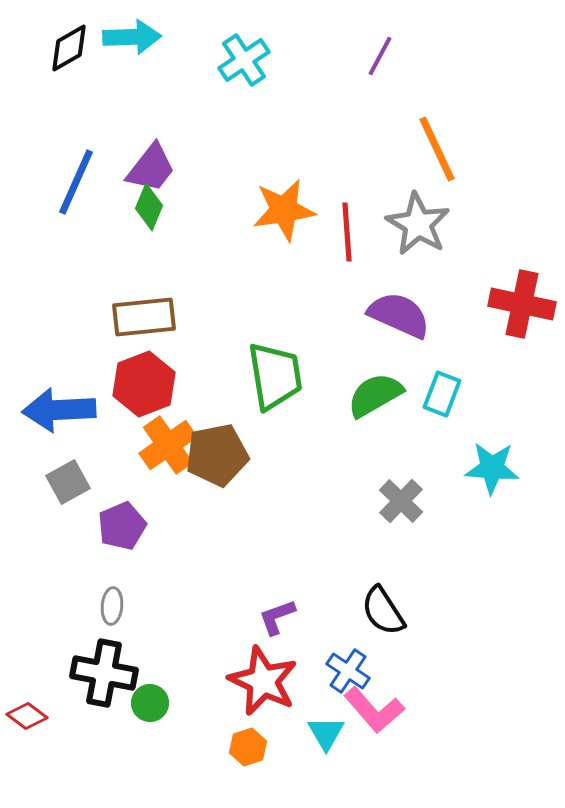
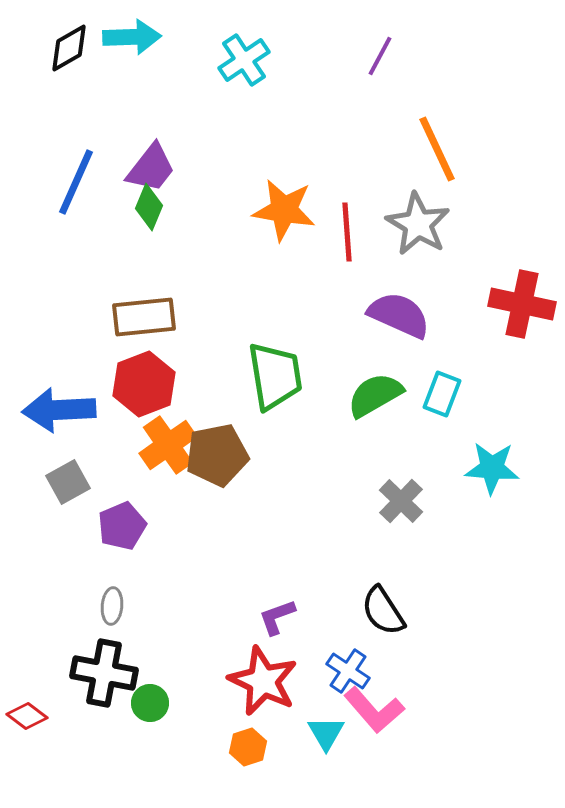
orange star: rotated 18 degrees clockwise
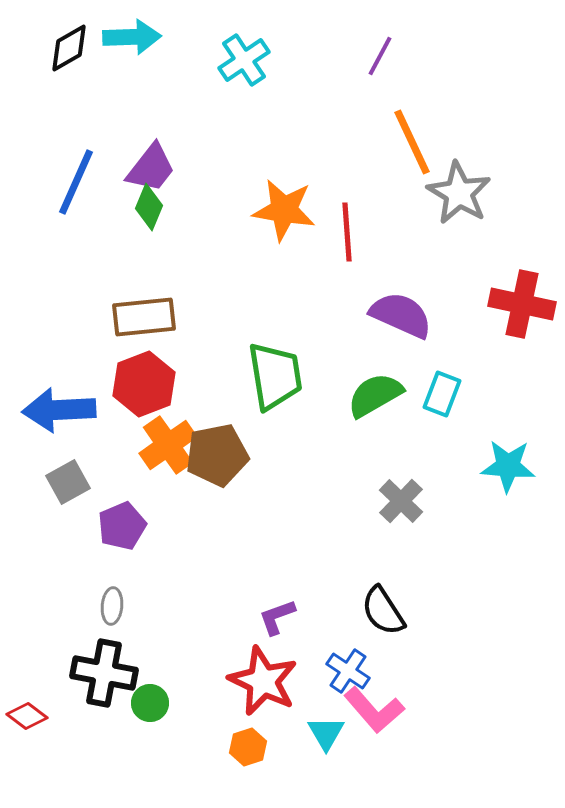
orange line: moved 25 px left, 7 px up
gray star: moved 41 px right, 31 px up
purple semicircle: moved 2 px right
cyan star: moved 16 px right, 2 px up
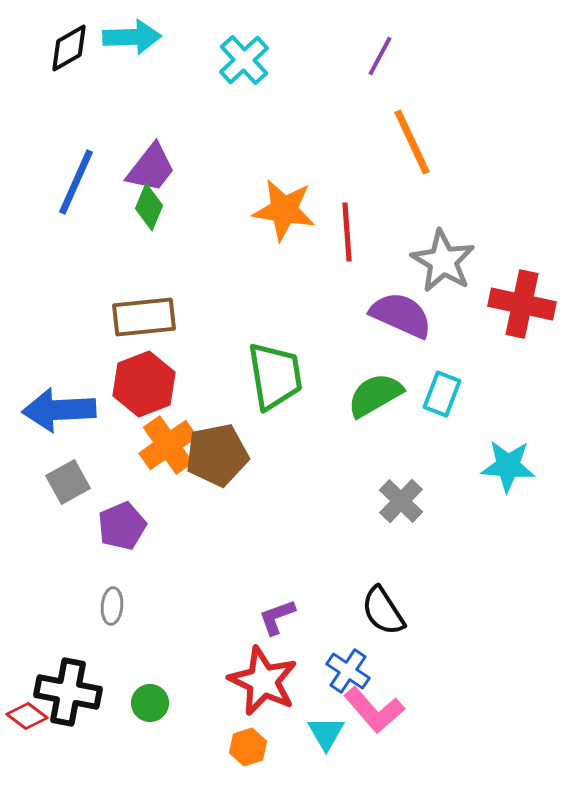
cyan cross: rotated 9 degrees counterclockwise
gray star: moved 16 px left, 68 px down
black cross: moved 36 px left, 19 px down
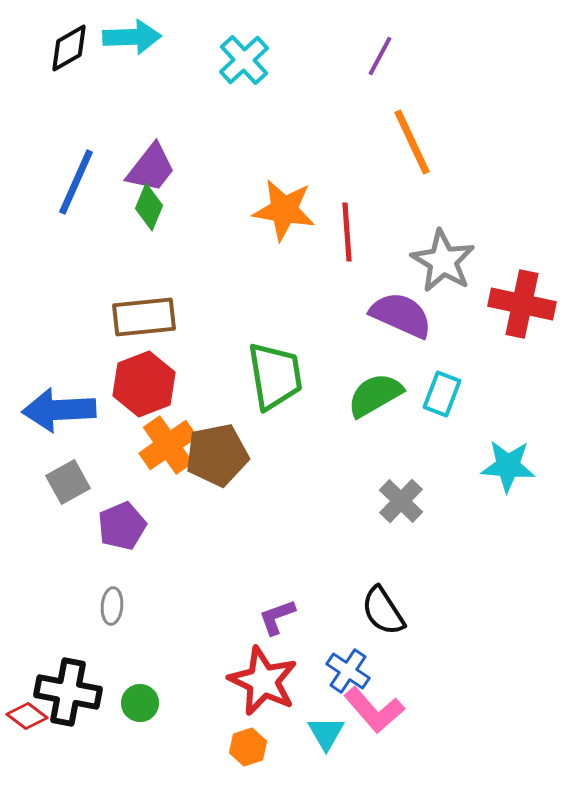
green circle: moved 10 px left
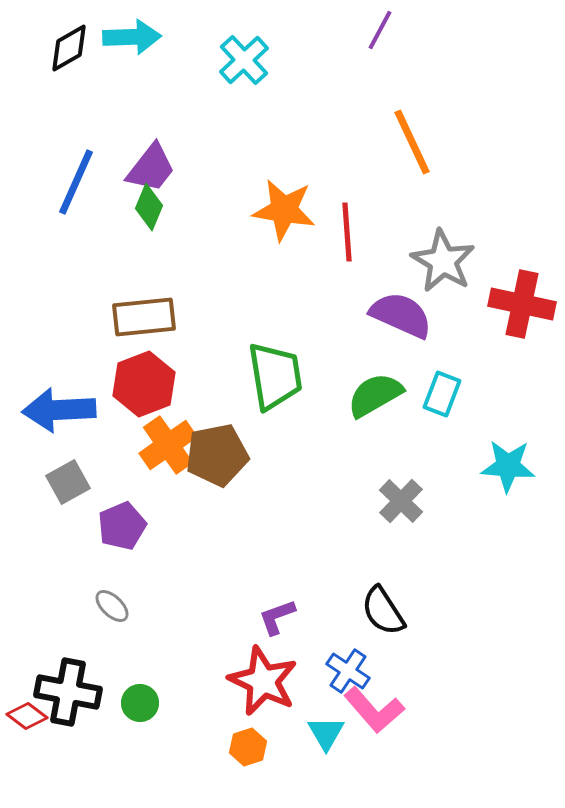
purple line: moved 26 px up
gray ellipse: rotated 51 degrees counterclockwise
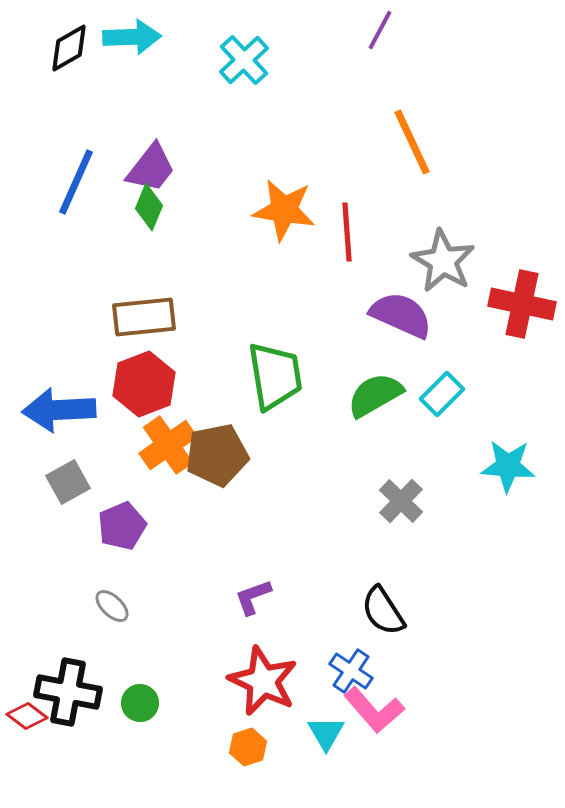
cyan rectangle: rotated 24 degrees clockwise
purple L-shape: moved 24 px left, 20 px up
blue cross: moved 3 px right
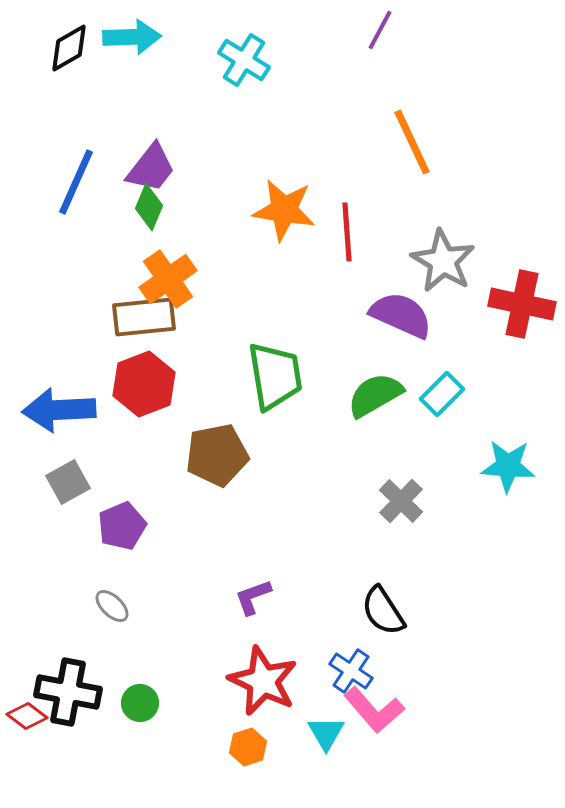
cyan cross: rotated 15 degrees counterclockwise
orange cross: moved 166 px up
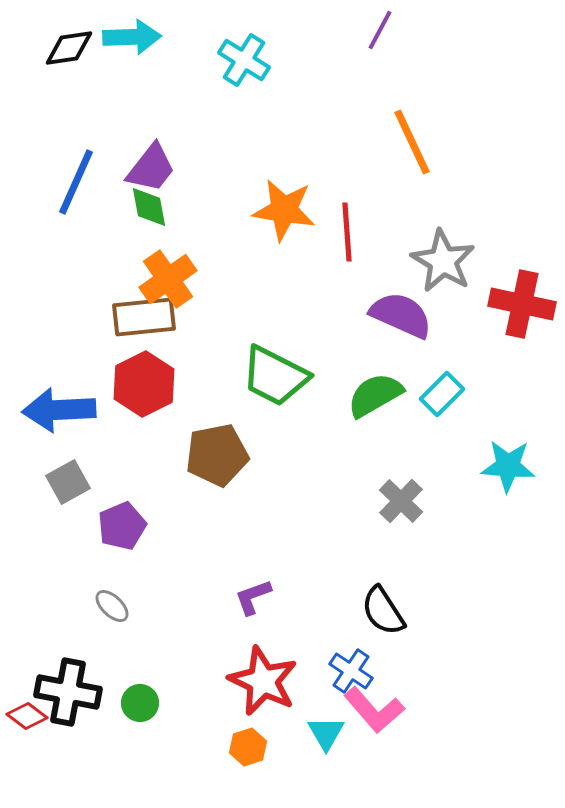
black diamond: rotated 21 degrees clockwise
green diamond: rotated 33 degrees counterclockwise
green trapezoid: rotated 126 degrees clockwise
red hexagon: rotated 6 degrees counterclockwise
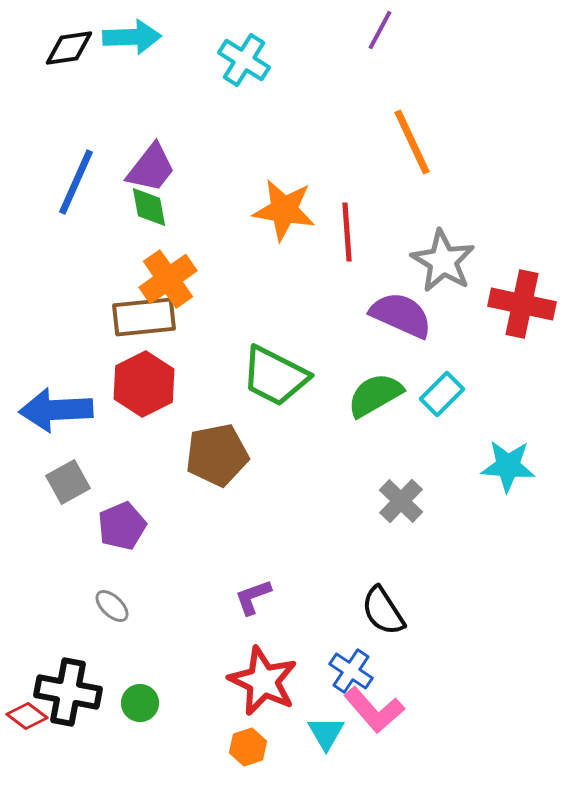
blue arrow: moved 3 px left
